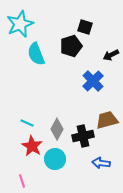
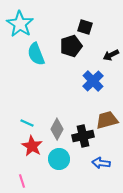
cyan star: rotated 16 degrees counterclockwise
cyan circle: moved 4 px right
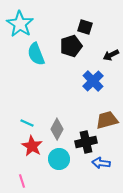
black cross: moved 3 px right, 6 px down
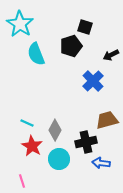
gray diamond: moved 2 px left, 1 px down
